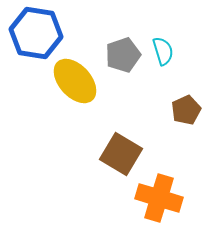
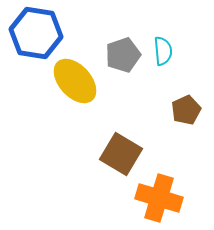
cyan semicircle: rotated 12 degrees clockwise
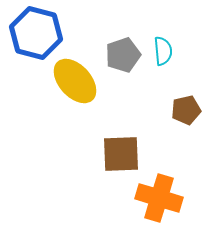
blue hexagon: rotated 6 degrees clockwise
brown pentagon: rotated 12 degrees clockwise
brown square: rotated 33 degrees counterclockwise
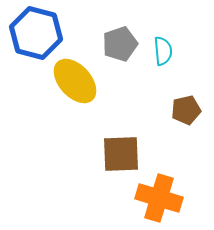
gray pentagon: moved 3 px left, 11 px up
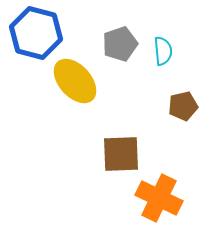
brown pentagon: moved 3 px left, 4 px up
orange cross: rotated 9 degrees clockwise
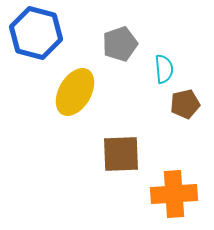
cyan semicircle: moved 1 px right, 18 px down
yellow ellipse: moved 11 px down; rotated 72 degrees clockwise
brown pentagon: moved 2 px right, 2 px up
orange cross: moved 15 px right, 4 px up; rotated 30 degrees counterclockwise
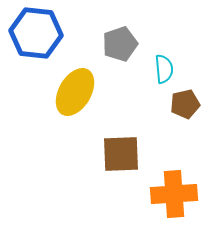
blue hexagon: rotated 9 degrees counterclockwise
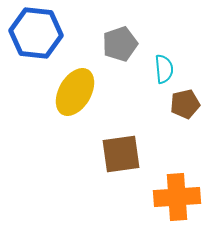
brown square: rotated 6 degrees counterclockwise
orange cross: moved 3 px right, 3 px down
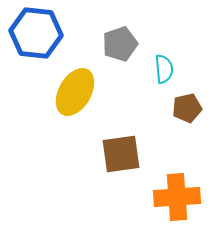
brown pentagon: moved 2 px right, 4 px down
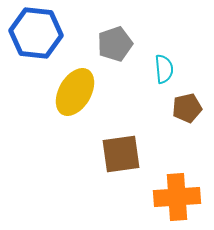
gray pentagon: moved 5 px left
